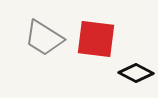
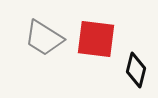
black diamond: moved 3 px up; rotated 76 degrees clockwise
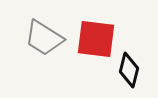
black diamond: moved 7 px left
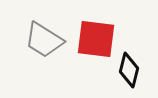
gray trapezoid: moved 2 px down
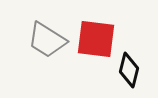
gray trapezoid: moved 3 px right
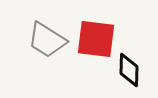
black diamond: rotated 12 degrees counterclockwise
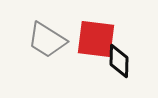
black diamond: moved 10 px left, 9 px up
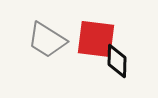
black diamond: moved 2 px left
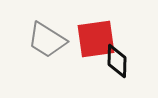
red square: rotated 15 degrees counterclockwise
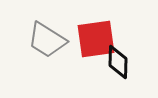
black diamond: moved 1 px right, 1 px down
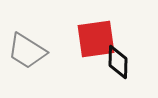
gray trapezoid: moved 20 px left, 11 px down
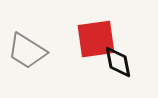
black diamond: rotated 12 degrees counterclockwise
